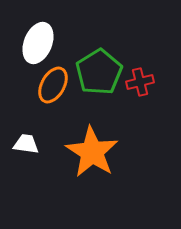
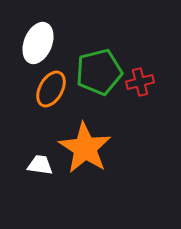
green pentagon: rotated 18 degrees clockwise
orange ellipse: moved 2 px left, 4 px down
white trapezoid: moved 14 px right, 21 px down
orange star: moved 7 px left, 4 px up
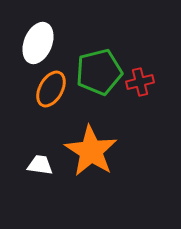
orange star: moved 6 px right, 3 px down
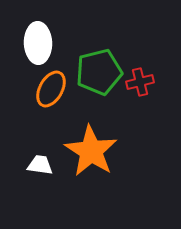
white ellipse: rotated 24 degrees counterclockwise
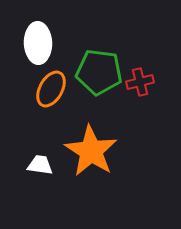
green pentagon: rotated 21 degrees clockwise
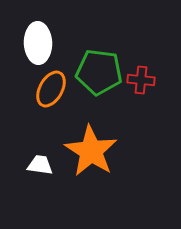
red cross: moved 1 px right, 2 px up; rotated 20 degrees clockwise
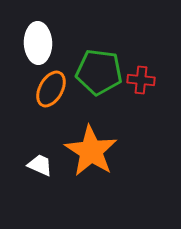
white trapezoid: rotated 16 degrees clockwise
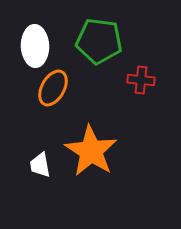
white ellipse: moved 3 px left, 3 px down
green pentagon: moved 31 px up
orange ellipse: moved 2 px right, 1 px up
white trapezoid: rotated 124 degrees counterclockwise
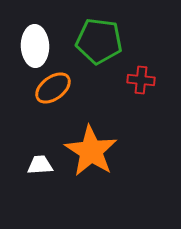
orange ellipse: rotated 24 degrees clockwise
white trapezoid: rotated 96 degrees clockwise
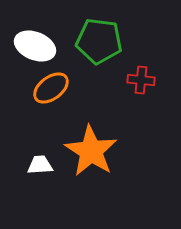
white ellipse: rotated 66 degrees counterclockwise
orange ellipse: moved 2 px left
